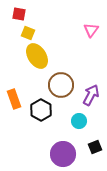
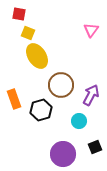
black hexagon: rotated 15 degrees clockwise
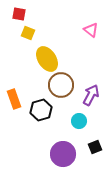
pink triangle: rotated 28 degrees counterclockwise
yellow ellipse: moved 10 px right, 3 px down
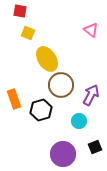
red square: moved 1 px right, 3 px up
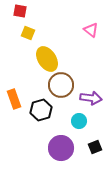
purple arrow: moved 3 px down; rotated 70 degrees clockwise
purple circle: moved 2 px left, 6 px up
